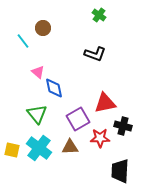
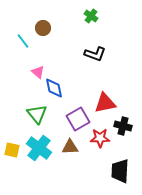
green cross: moved 8 px left, 1 px down
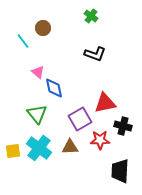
purple square: moved 2 px right
red star: moved 2 px down
yellow square: moved 1 px right, 1 px down; rotated 21 degrees counterclockwise
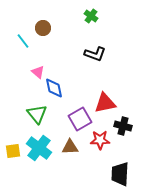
black trapezoid: moved 3 px down
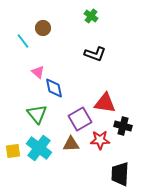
red triangle: rotated 20 degrees clockwise
brown triangle: moved 1 px right, 3 px up
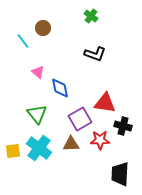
blue diamond: moved 6 px right
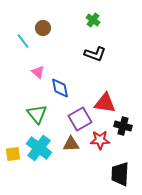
green cross: moved 2 px right, 4 px down
yellow square: moved 3 px down
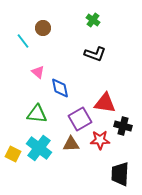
green triangle: rotated 45 degrees counterclockwise
yellow square: rotated 35 degrees clockwise
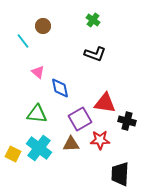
brown circle: moved 2 px up
black cross: moved 4 px right, 5 px up
